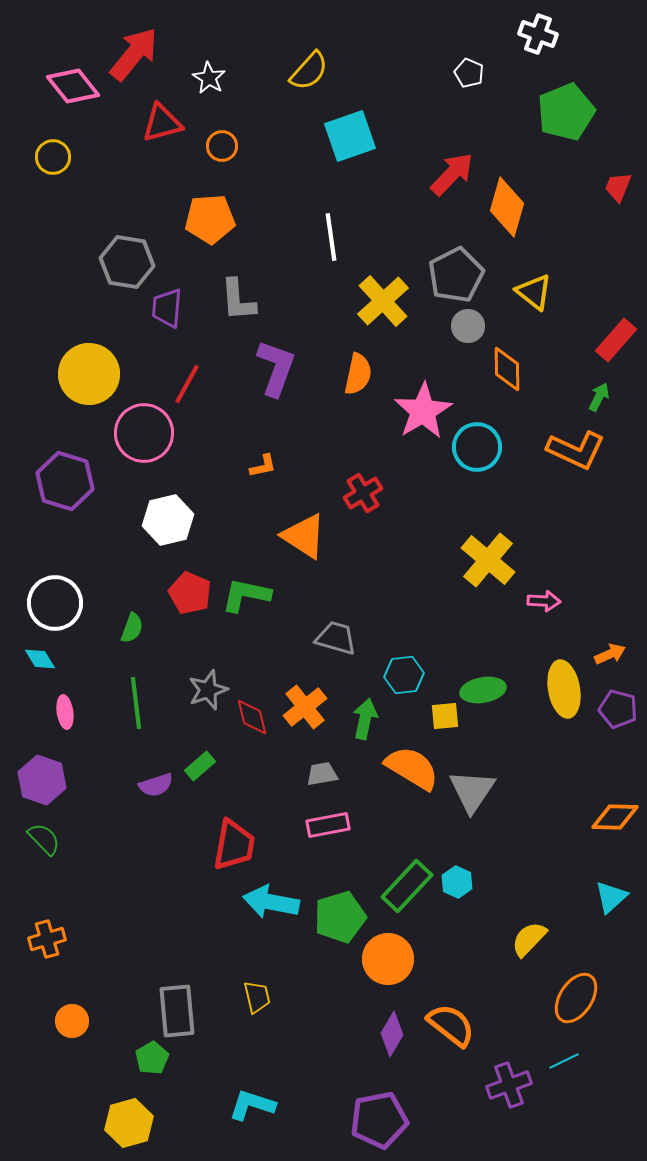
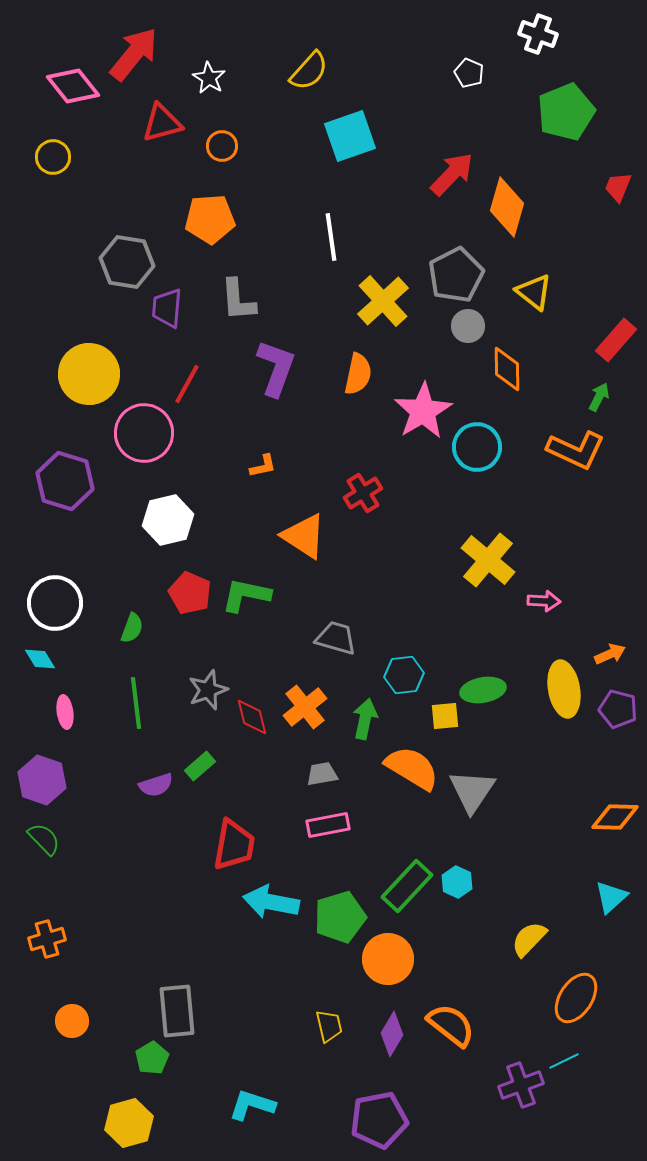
yellow trapezoid at (257, 997): moved 72 px right, 29 px down
purple cross at (509, 1085): moved 12 px right
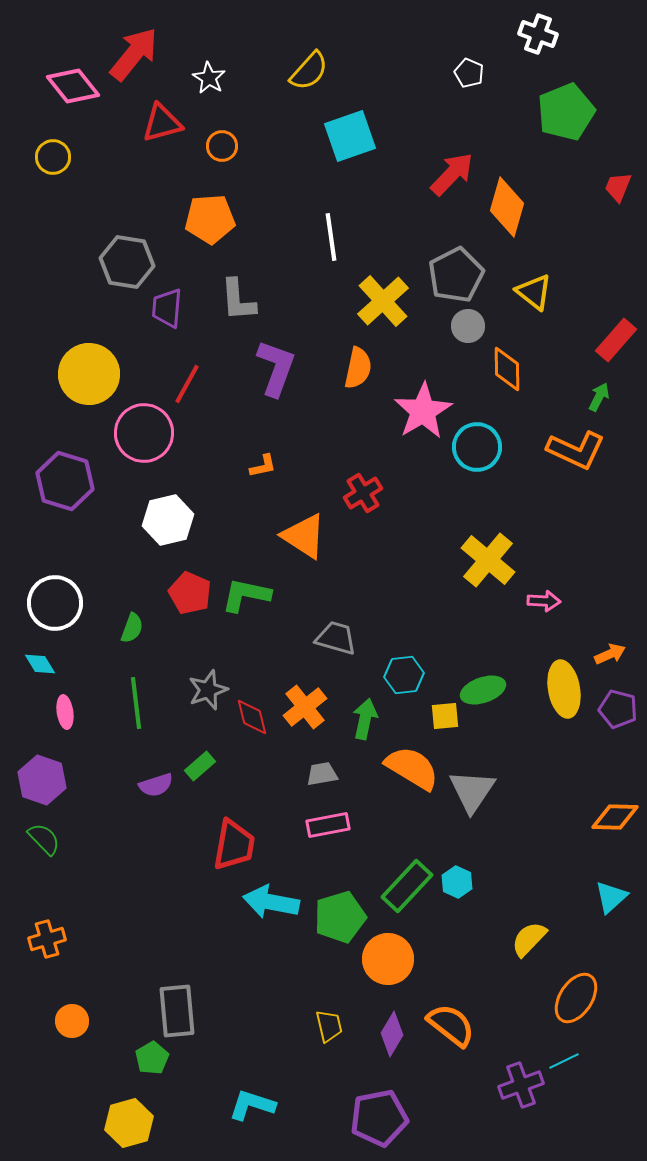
orange semicircle at (358, 374): moved 6 px up
cyan diamond at (40, 659): moved 5 px down
green ellipse at (483, 690): rotated 9 degrees counterclockwise
purple pentagon at (379, 1120): moved 2 px up
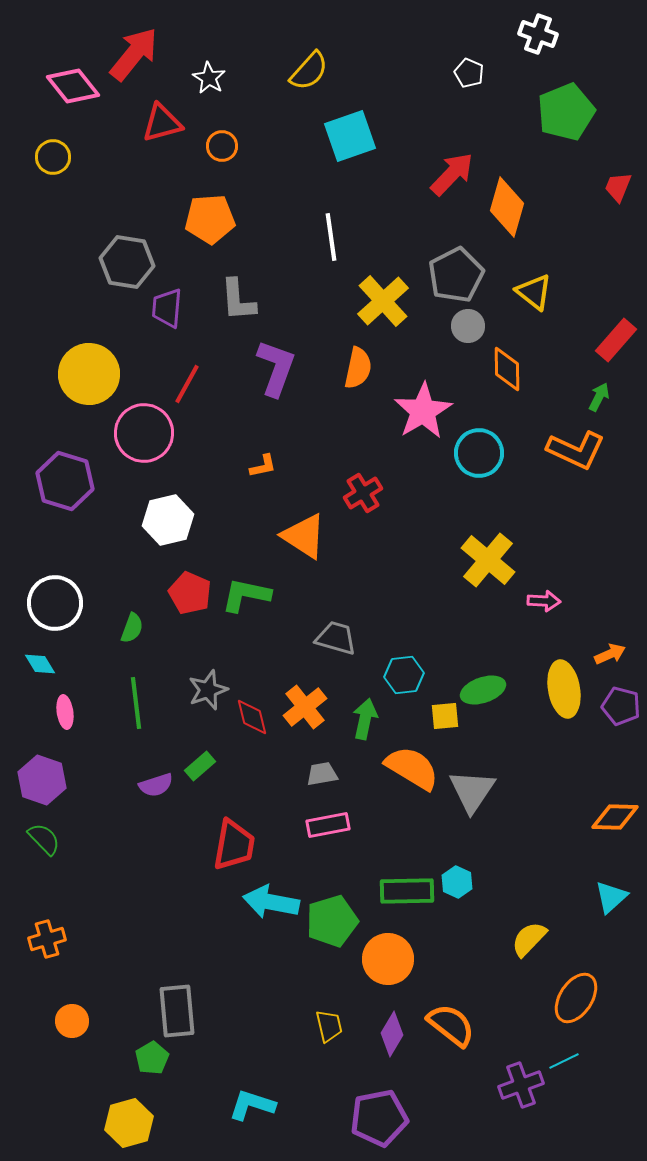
cyan circle at (477, 447): moved 2 px right, 6 px down
purple pentagon at (618, 709): moved 3 px right, 3 px up
green rectangle at (407, 886): moved 5 px down; rotated 46 degrees clockwise
green pentagon at (340, 917): moved 8 px left, 4 px down
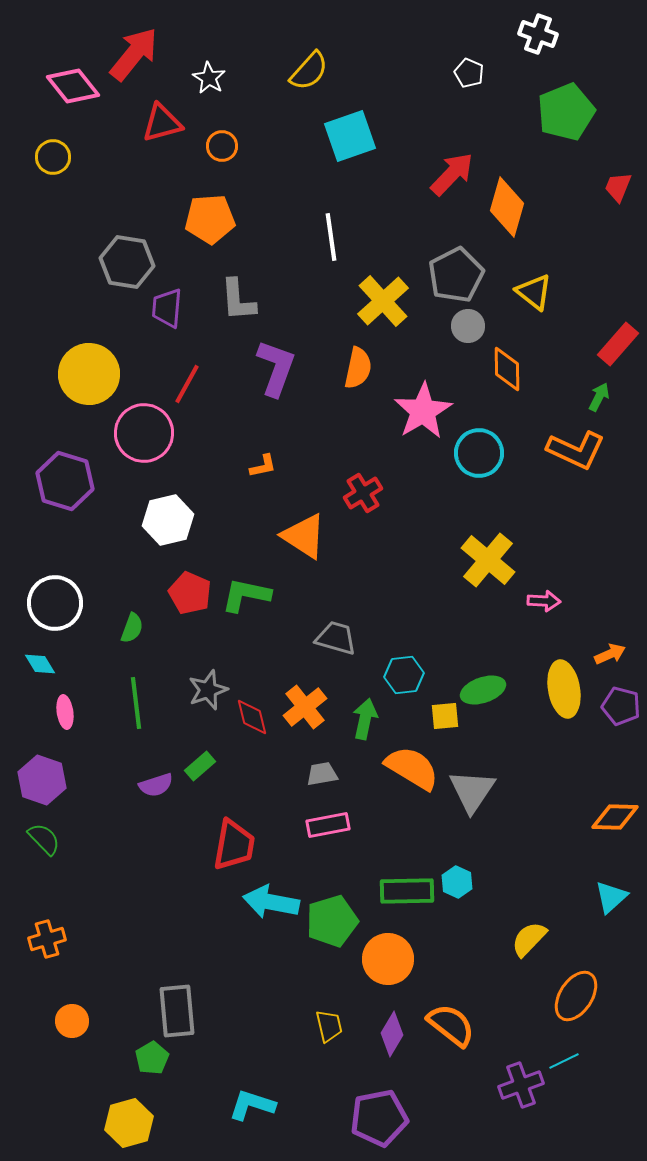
red rectangle at (616, 340): moved 2 px right, 4 px down
orange ellipse at (576, 998): moved 2 px up
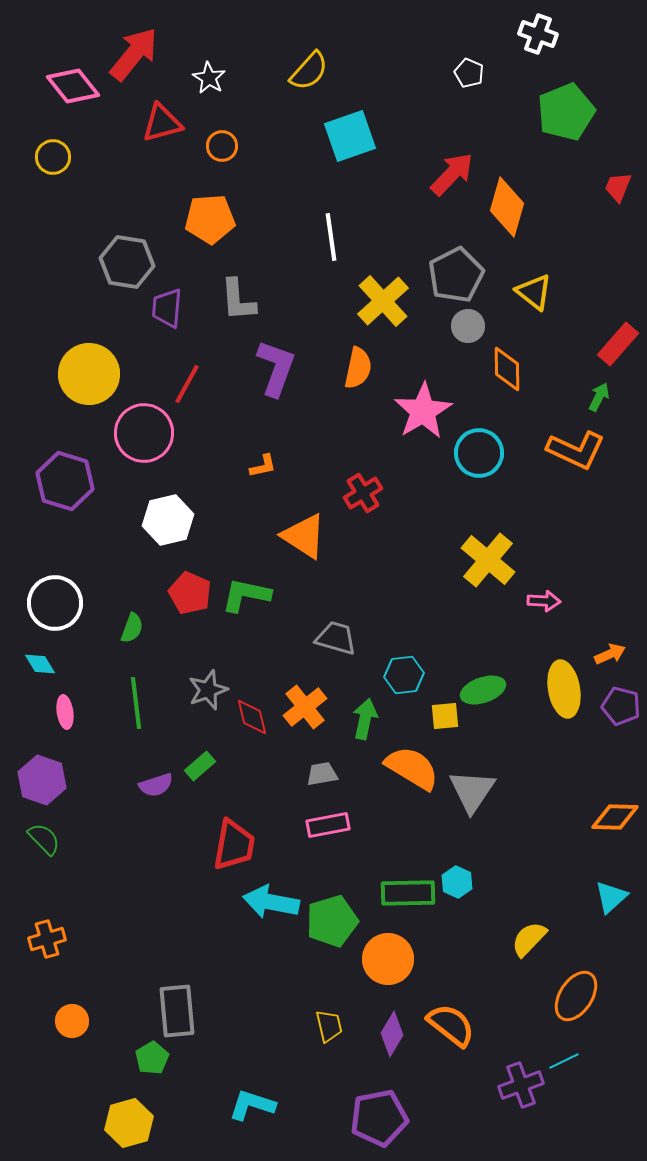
green rectangle at (407, 891): moved 1 px right, 2 px down
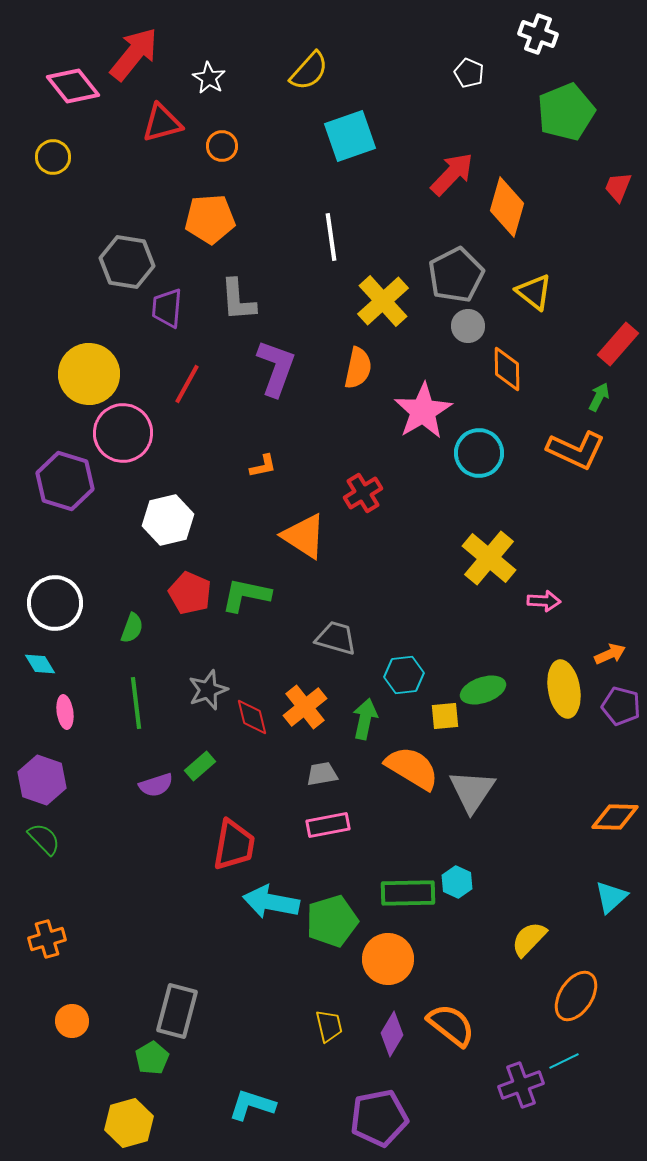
pink circle at (144, 433): moved 21 px left
yellow cross at (488, 560): moved 1 px right, 2 px up
gray rectangle at (177, 1011): rotated 20 degrees clockwise
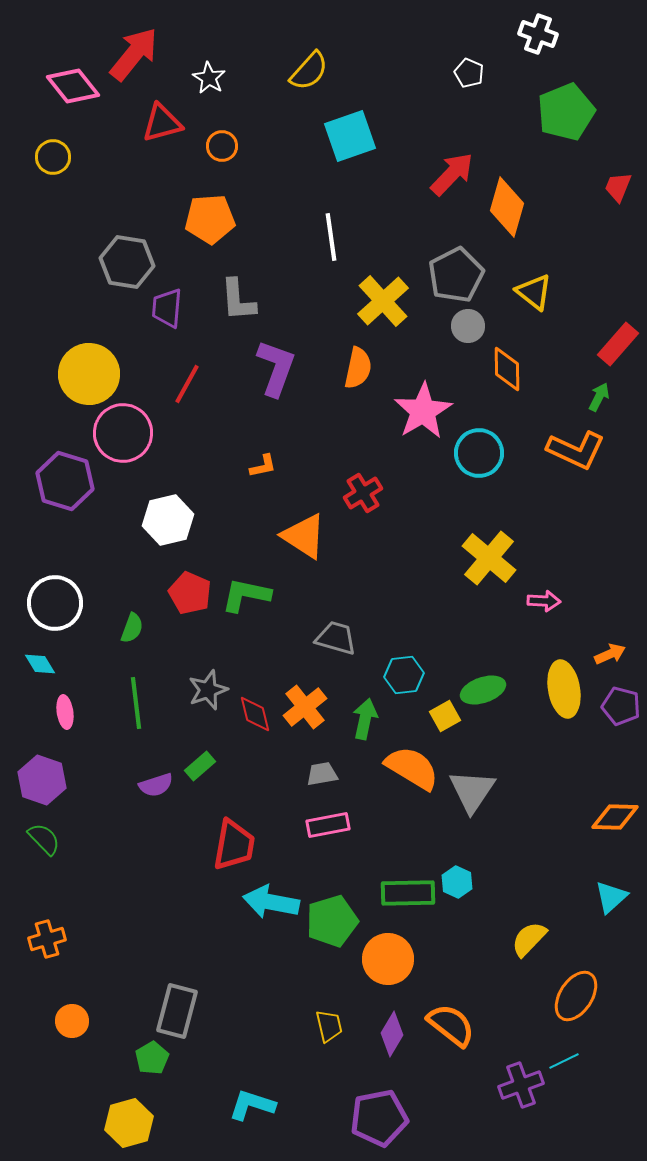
yellow square at (445, 716): rotated 24 degrees counterclockwise
red diamond at (252, 717): moved 3 px right, 3 px up
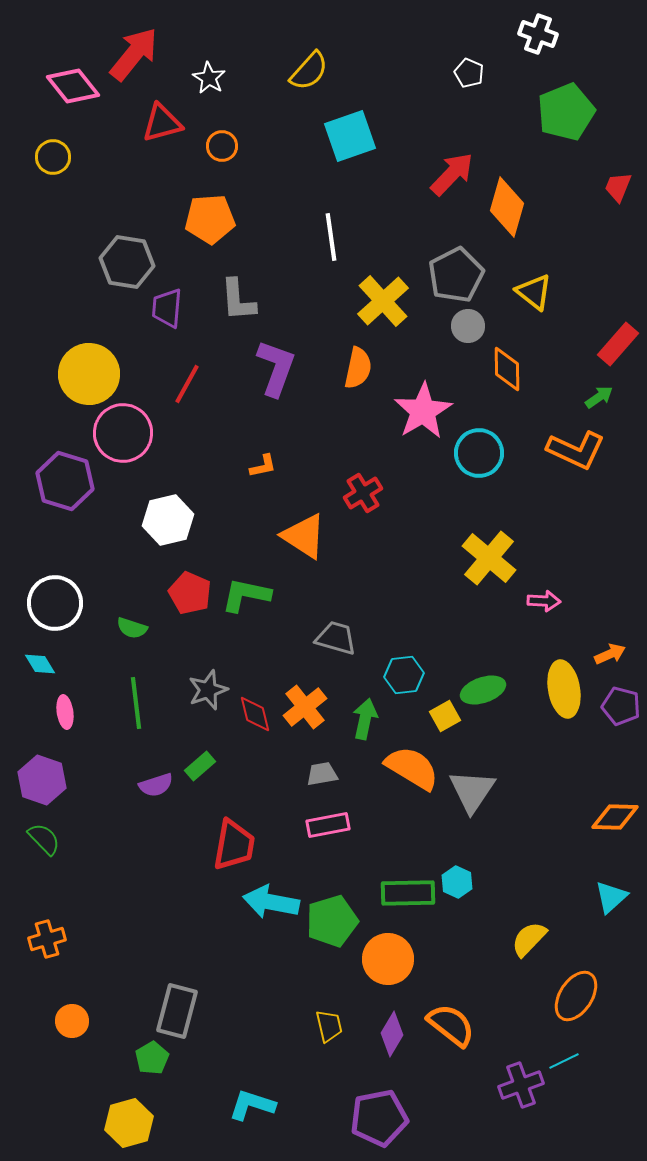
green arrow at (599, 397): rotated 28 degrees clockwise
green semicircle at (132, 628): rotated 88 degrees clockwise
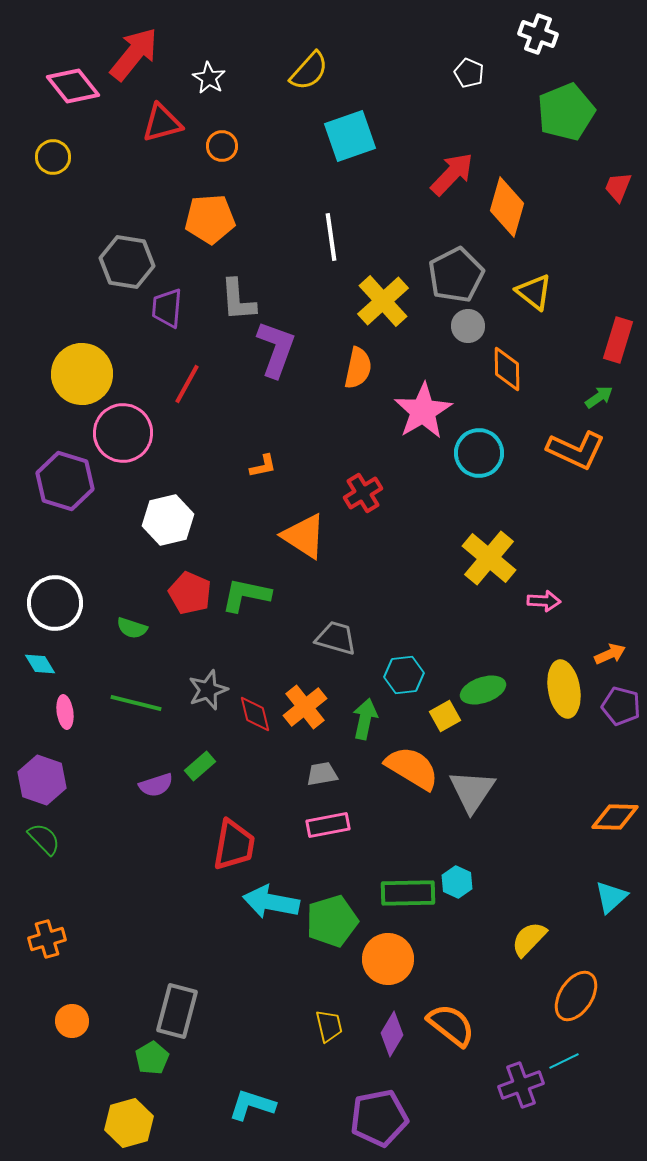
red rectangle at (618, 344): moved 4 px up; rotated 24 degrees counterclockwise
purple L-shape at (276, 368): moved 19 px up
yellow circle at (89, 374): moved 7 px left
green line at (136, 703): rotated 69 degrees counterclockwise
